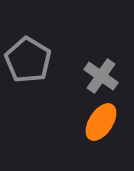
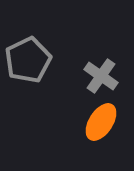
gray pentagon: rotated 15 degrees clockwise
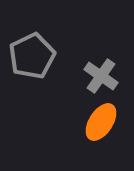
gray pentagon: moved 4 px right, 4 px up
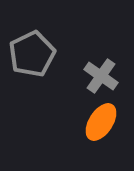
gray pentagon: moved 2 px up
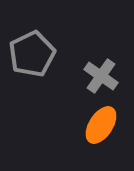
orange ellipse: moved 3 px down
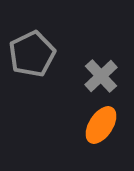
gray cross: rotated 12 degrees clockwise
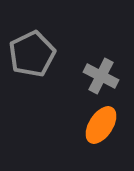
gray cross: rotated 20 degrees counterclockwise
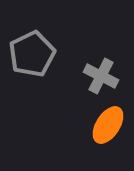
orange ellipse: moved 7 px right
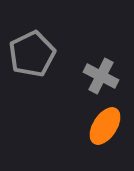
orange ellipse: moved 3 px left, 1 px down
